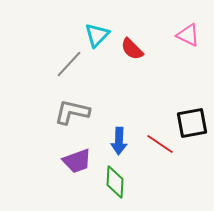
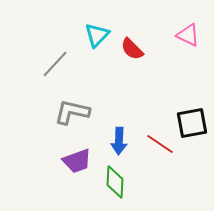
gray line: moved 14 px left
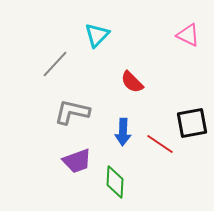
red semicircle: moved 33 px down
blue arrow: moved 4 px right, 9 px up
